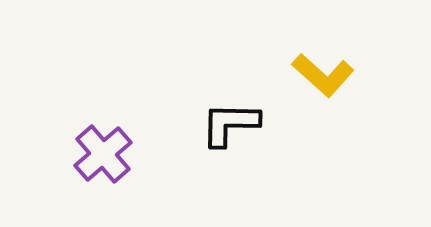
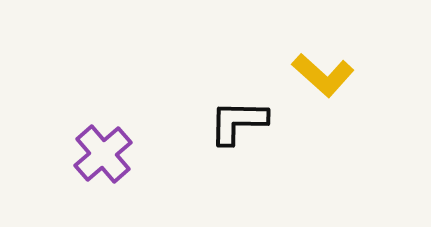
black L-shape: moved 8 px right, 2 px up
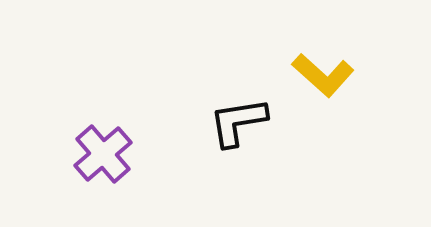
black L-shape: rotated 10 degrees counterclockwise
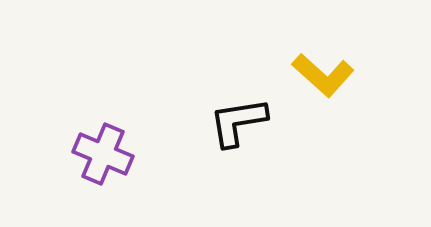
purple cross: rotated 26 degrees counterclockwise
